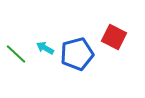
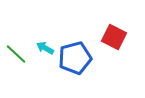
blue pentagon: moved 2 px left, 4 px down
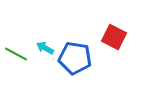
green line: rotated 15 degrees counterclockwise
blue pentagon: rotated 24 degrees clockwise
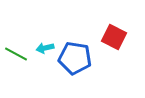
cyan arrow: rotated 42 degrees counterclockwise
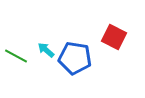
cyan arrow: moved 1 px right, 2 px down; rotated 54 degrees clockwise
green line: moved 2 px down
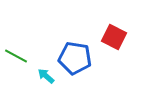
cyan arrow: moved 26 px down
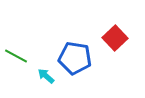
red square: moved 1 px right, 1 px down; rotated 20 degrees clockwise
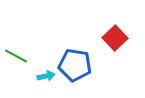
blue pentagon: moved 7 px down
cyan arrow: rotated 126 degrees clockwise
